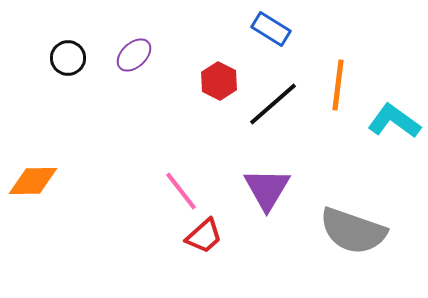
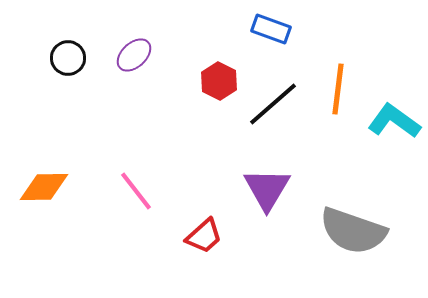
blue rectangle: rotated 12 degrees counterclockwise
orange line: moved 4 px down
orange diamond: moved 11 px right, 6 px down
pink line: moved 45 px left
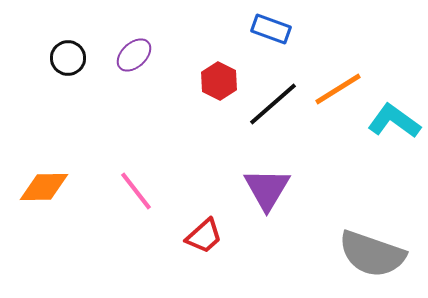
orange line: rotated 51 degrees clockwise
gray semicircle: moved 19 px right, 23 px down
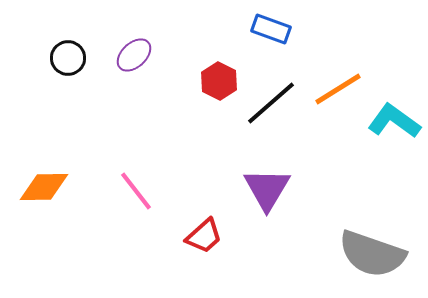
black line: moved 2 px left, 1 px up
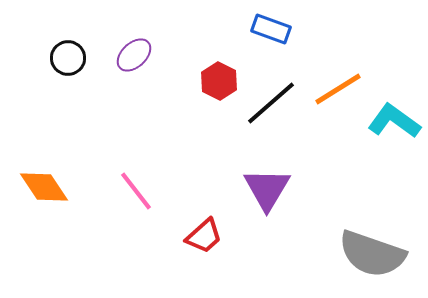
orange diamond: rotated 57 degrees clockwise
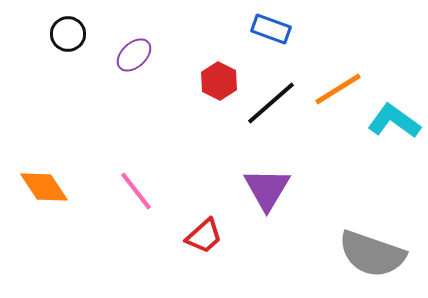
black circle: moved 24 px up
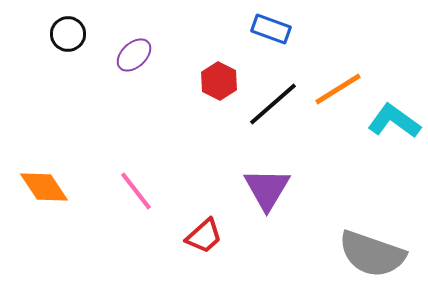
black line: moved 2 px right, 1 px down
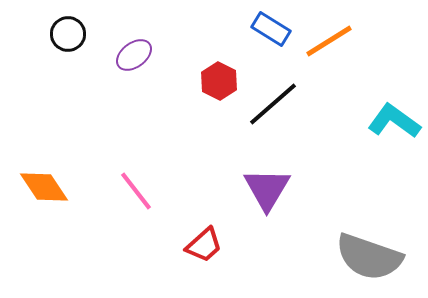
blue rectangle: rotated 12 degrees clockwise
purple ellipse: rotated 6 degrees clockwise
orange line: moved 9 px left, 48 px up
red trapezoid: moved 9 px down
gray semicircle: moved 3 px left, 3 px down
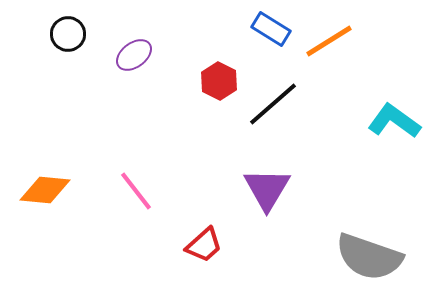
orange diamond: moved 1 px right, 3 px down; rotated 51 degrees counterclockwise
